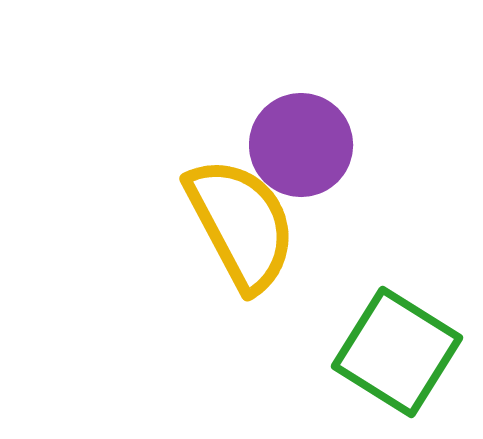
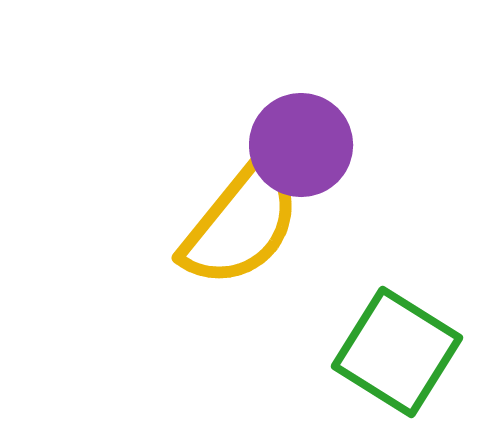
yellow semicircle: rotated 67 degrees clockwise
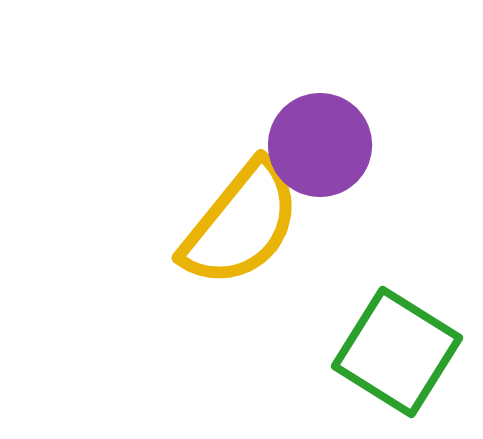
purple circle: moved 19 px right
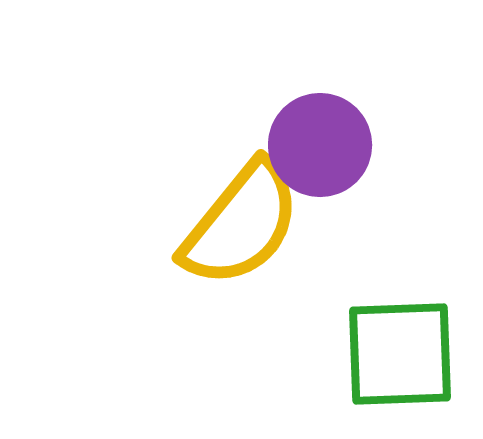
green square: moved 3 px right, 2 px down; rotated 34 degrees counterclockwise
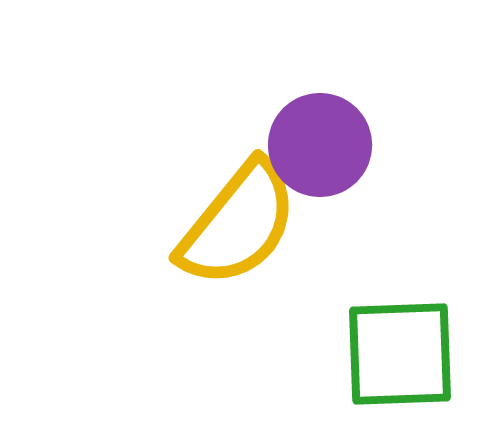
yellow semicircle: moved 3 px left
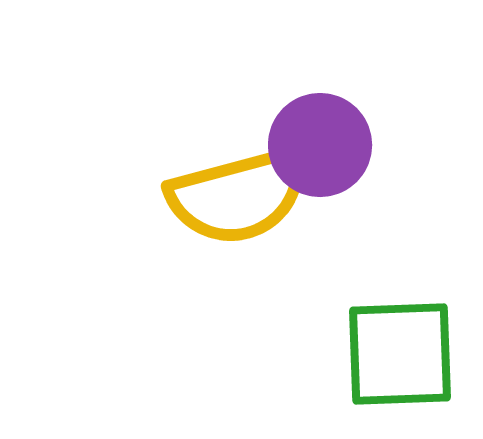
yellow semicircle: moved 28 px up; rotated 36 degrees clockwise
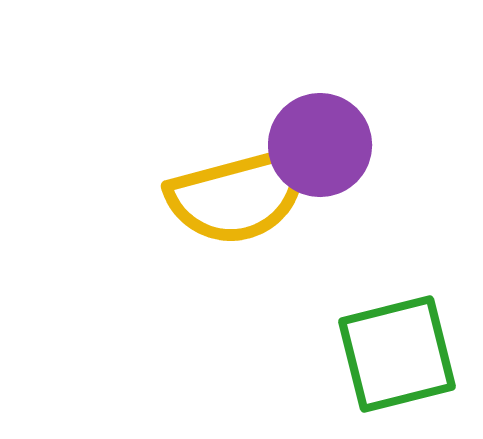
green square: moved 3 px left; rotated 12 degrees counterclockwise
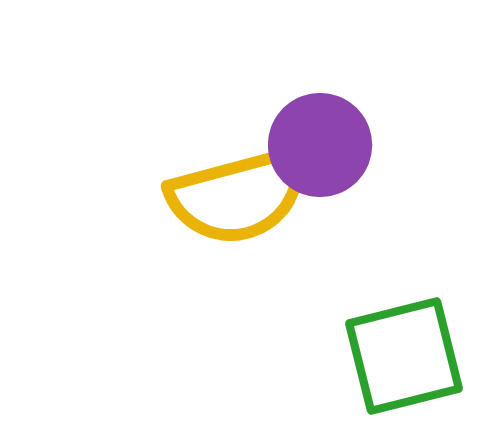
green square: moved 7 px right, 2 px down
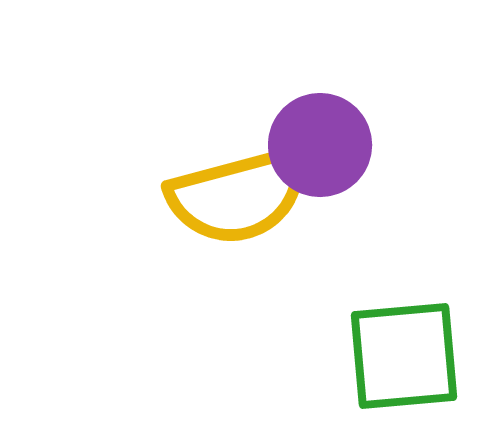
green square: rotated 9 degrees clockwise
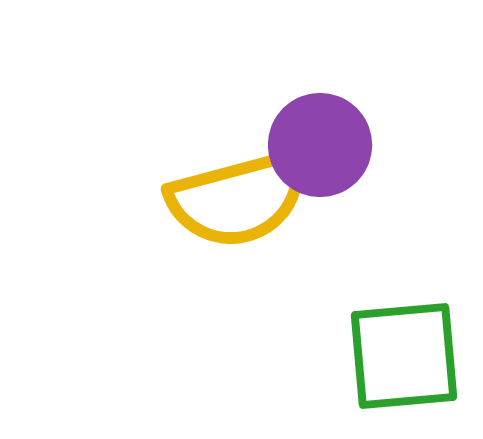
yellow semicircle: moved 3 px down
